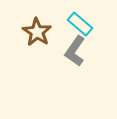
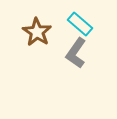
gray L-shape: moved 1 px right, 2 px down
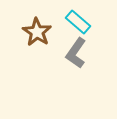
cyan rectangle: moved 2 px left, 2 px up
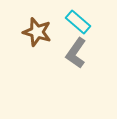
brown star: rotated 16 degrees counterclockwise
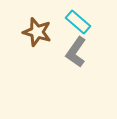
gray L-shape: moved 1 px up
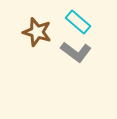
gray L-shape: rotated 88 degrees counterclockwise
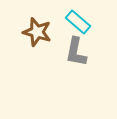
gray L-shape: rotated 64 degrees clockwise
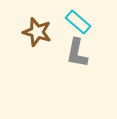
gray L-shape: moved 1 px right, 1 px down
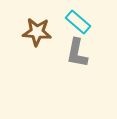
brown star: rotated 12 degrees counterclockwise
